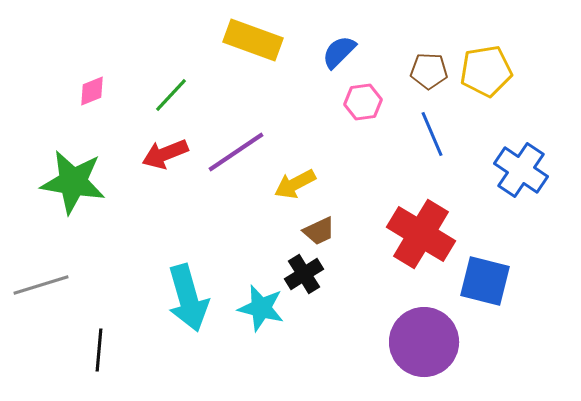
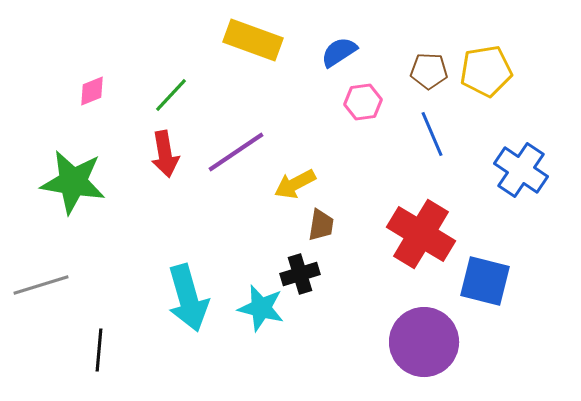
blue semicircle: rotated 12 degrees clockwise
red arrow: rotated 78 degrees counterclockwise
brown trapezoid: moved 2 px right, 6 px up; rotated 56 degrees counterclockwise
black cross: moved 4 px left; rotated 15 degrees clockwise
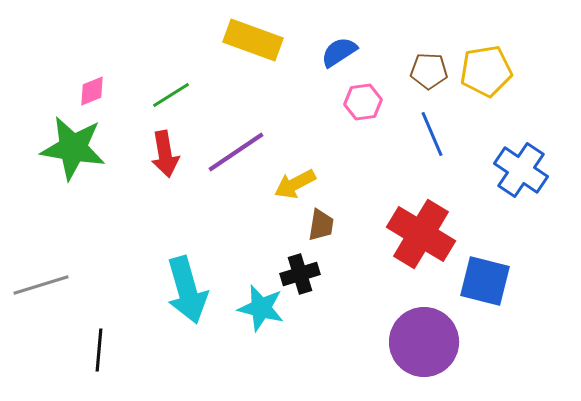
green line: rotated 15 degrees clockwise
green star: moved 34 px up
cyan arrow: moved 1 px left, 8 px up
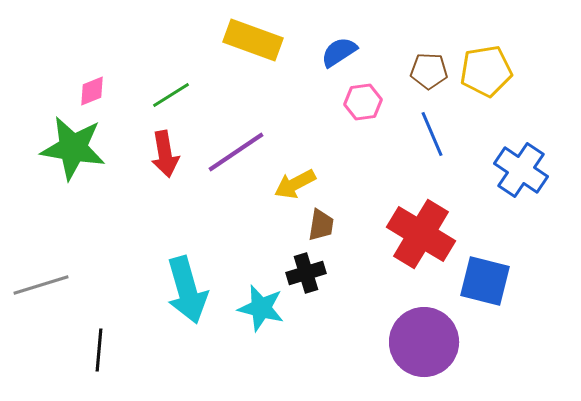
black cross: moved 6 px right, 1 px up
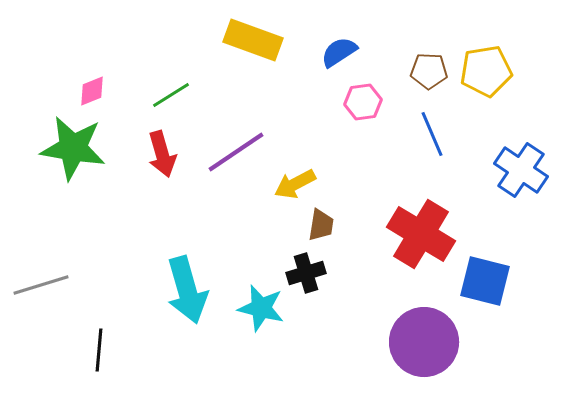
red arrow: moved 3 px left; rotated 6 degrees counterclockwise
